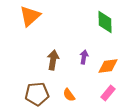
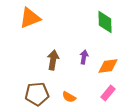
orange triangle: moved 2 px down; rotated 20 degrees clockwise
orange semicircle: moved 2 px down; rotated 24 degrees counterclockwise
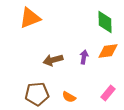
brown arrow: rotated 114 degrees counterclockwise
orange diamond: moved 15 px up
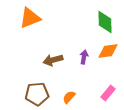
orange semicircle: rotated 104 degrees clockwise
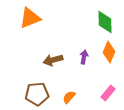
orange diamond: moved 1 px right, 1 px down; rotated 60 degrees counterclockwise
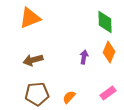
brown arrow: moved 20 px left
pink rectangle: rotated 14 degrees clockwise
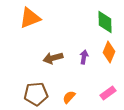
brown arrow: moved 20 px right, 2 px up
brown pentagon: moved 1 px left
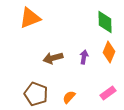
brown pentagon: rotated 25 degrees clockwise
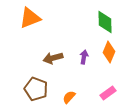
brown pentagon: moved 5 px up
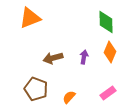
green diamond: moved 1 px right
orange diamond: moved 1 px right
